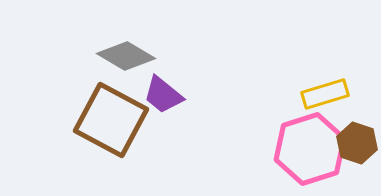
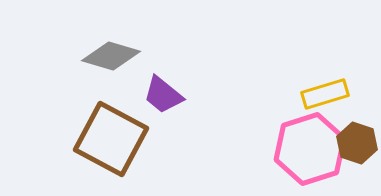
gray diamond: moved 15 px left; rotated 14 degrees counterclockwise
brown square: moved 19 px down
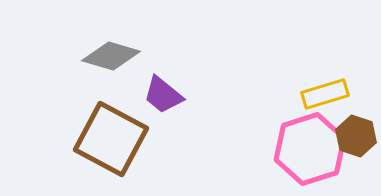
brown hexagon: moved 1 px left, 7 px up
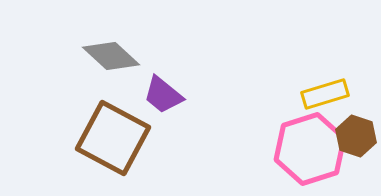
gray diamond: rotated 26 degrees clockwise
brown square: moved 2 px right, 1 px up
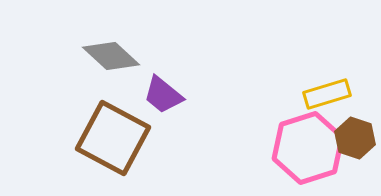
yellow rectangle: moved 2 px right
brown hexagon: moved 1 px left, 2 px down
pink hexagon: moved 2 px left, 1 px up
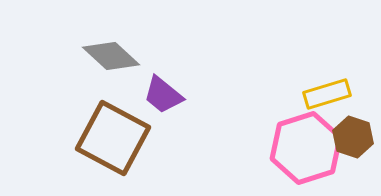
brown hexagon: moved 2 px left, 1 px up
pink hexagon: moved 2 px left
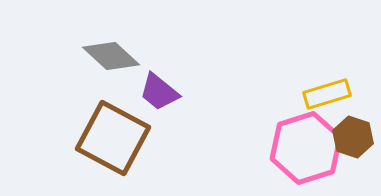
purple trapezoid: moved 4 px left, 3 px up
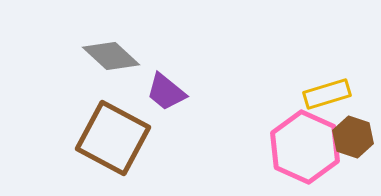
purple trapezoid: moved 7 px right
pink hexagon: moved 1 px left, 1 px up; rotated 18 degrees counterclockwise
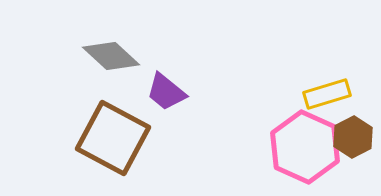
brown hexagon: rotated 15 degrees clockwise
